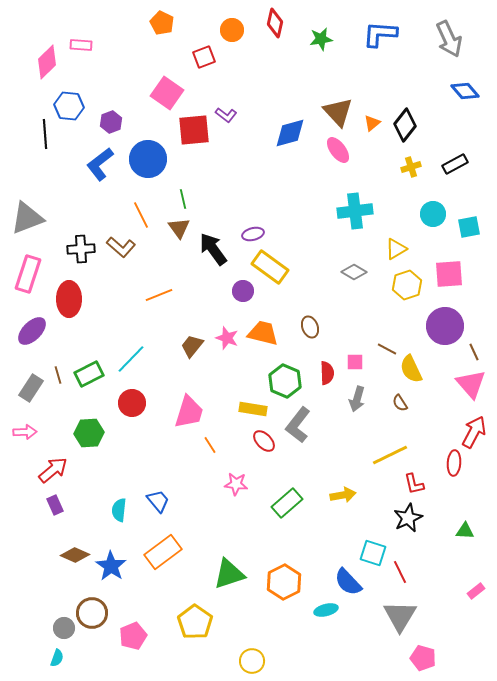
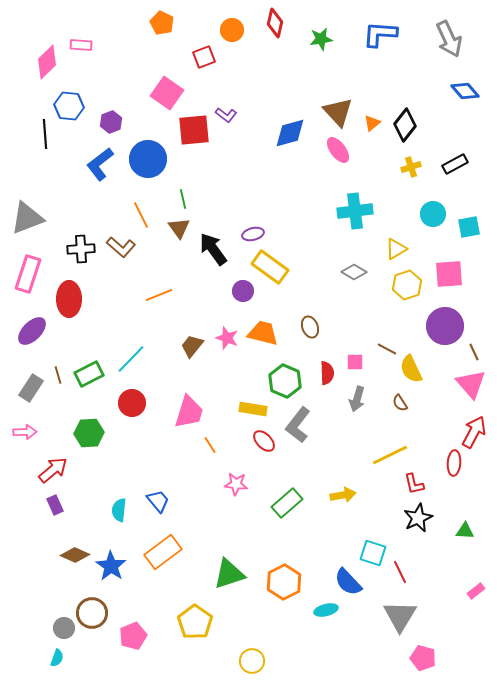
black star at (408, 518): moved 10 px right
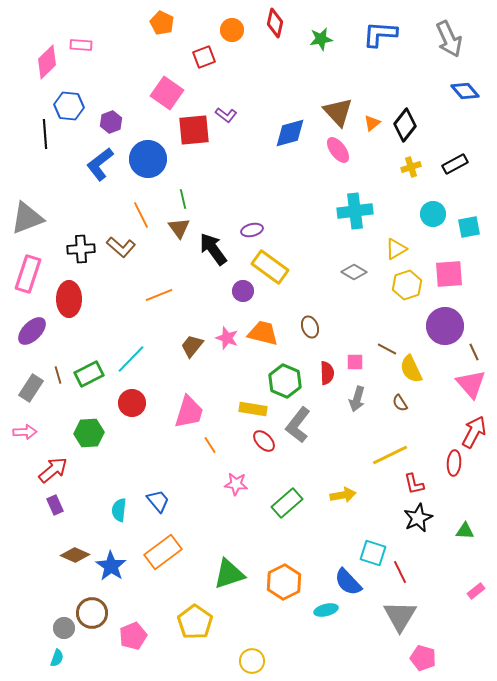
purple ellipse at (253, 234): moved 1 px left, 4 px up
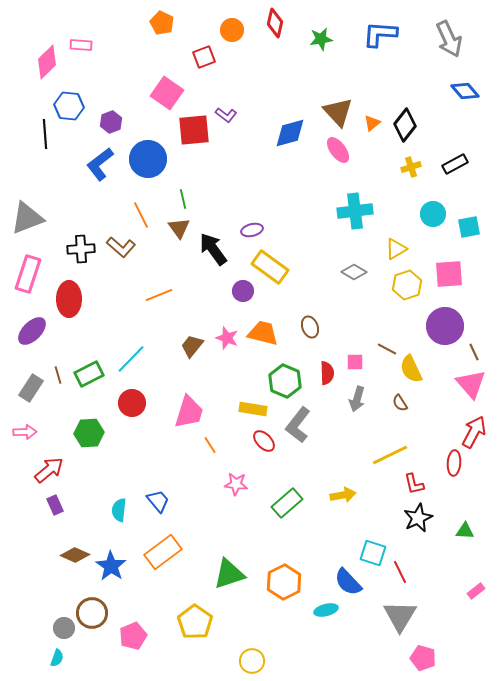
red arrow at (53, 470): moved 4 px left
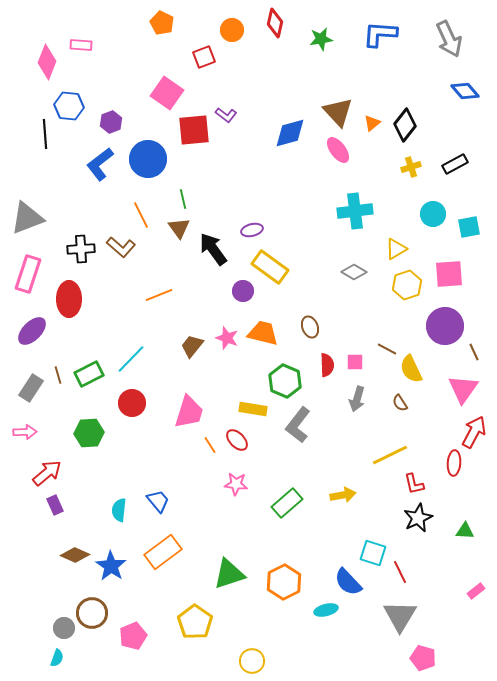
pink diamond at (47, 62): rotated 24 degrees counterclockwise
red semicircle at (327, 373): moved 8 px up
pink triangle at (471, 384): moved 8 px left, 5 px down; rotated 16 degrees clockwise
red ellipse at (264, 441): moved 27 px left, 1 px up
red arrow at (49, 470): moved 2 px left, 3 px down
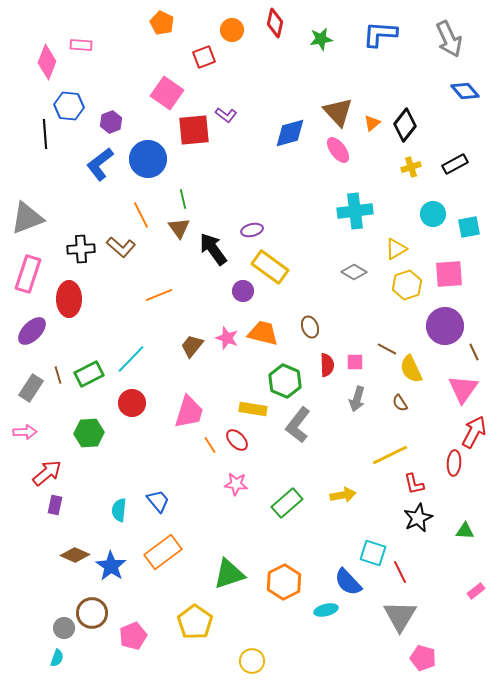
purple rectangle at (55, 505): rotated 36 degrees clockwise
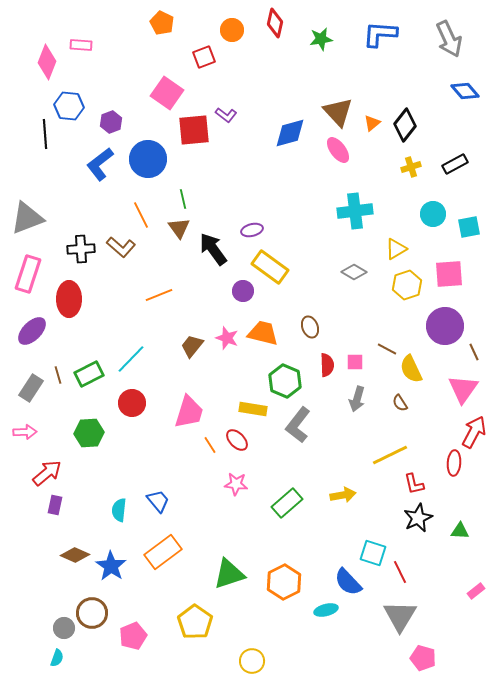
green triangle at (465, 531): moved 5 px left
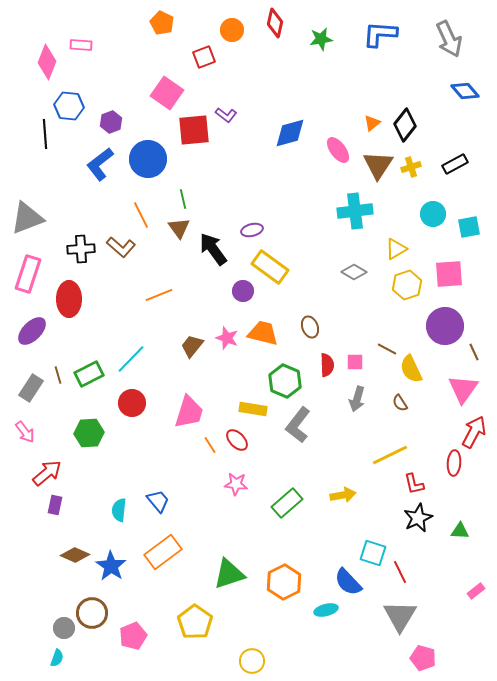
brown triangle at (338, 112): moved 40 px right, 53 px down; rotated 16 degrees clockwise
pink arrow at (25, 432): rotated 55 degrees clockwise
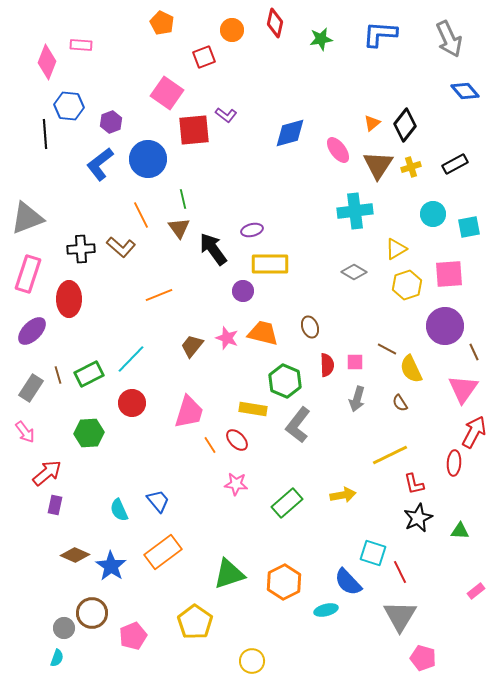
yellow rectangle at (270, 267): moved 3 px up; rotated 36 degrees counterclockwise
cyan semicircle at (119, 510): rotated 30 degrees counterclockwise
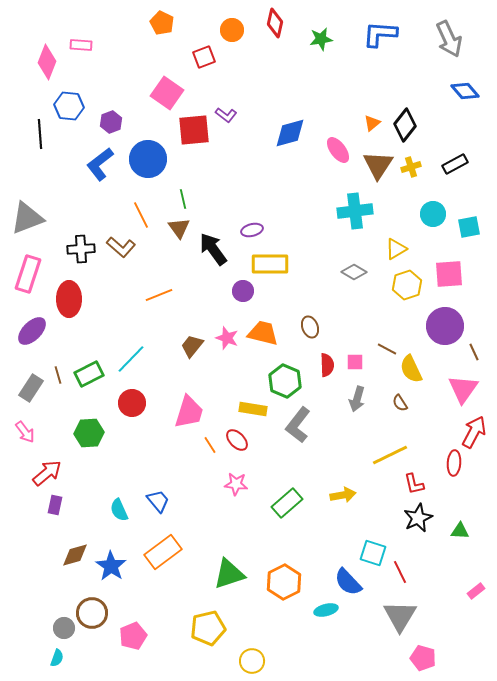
black line at (45, 134): moved 5 px left
brown diamond at (75, 555): rotated 40 degrees counterclockwise
yellow pentagon at (195, 622): moved 13 px right, 6 px down; rotated 24 degrees clockwise
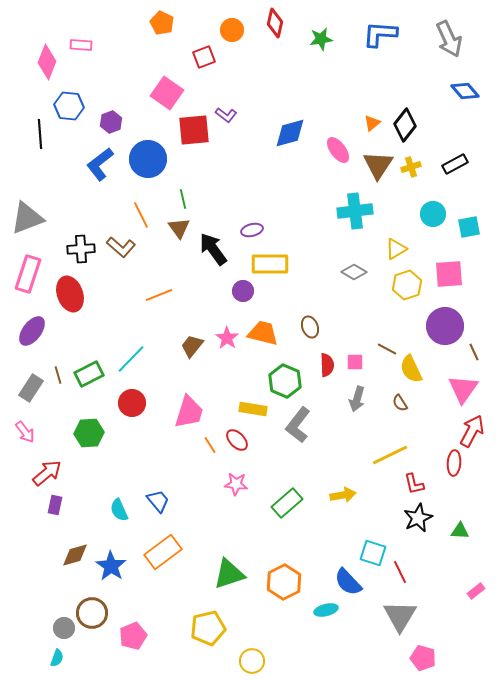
red ellipse at (69, 299): moved 1 px right, 5 px up; rotated 20 degrees counterclockwise
purple ellipse at (32, 331): rotated 8 degrees counterclockwise
pink star at (227, 338): rotated 15 degrees clockwise
red arrow at (474, 432): moved 2 px left, 1 px up
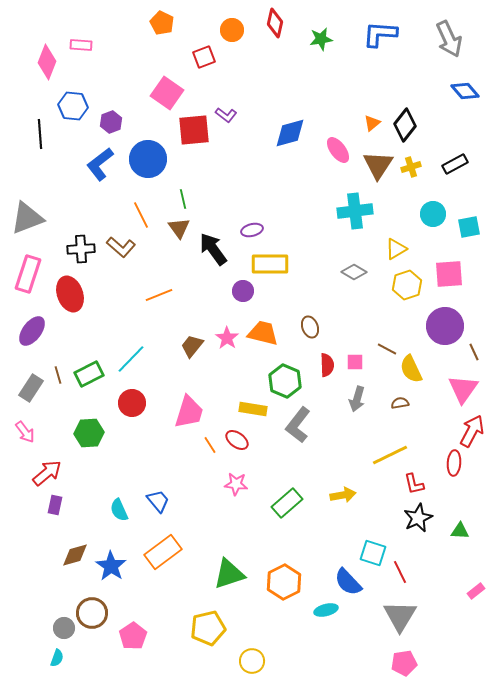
blue hexagon at (69, 106): moved 4 px right
brown semicircle at (400, 403): rotated 114 degrees clockwise
red ellipse at (237, 440): rotated 10 degrees counterclockwise
pink pentagon at (133, 636): rotated 12 degrees counterclockwise
pink pentagon at (423, 658): moved 19 px left, 5 px down; rotated 25 degrees counterclockwise
